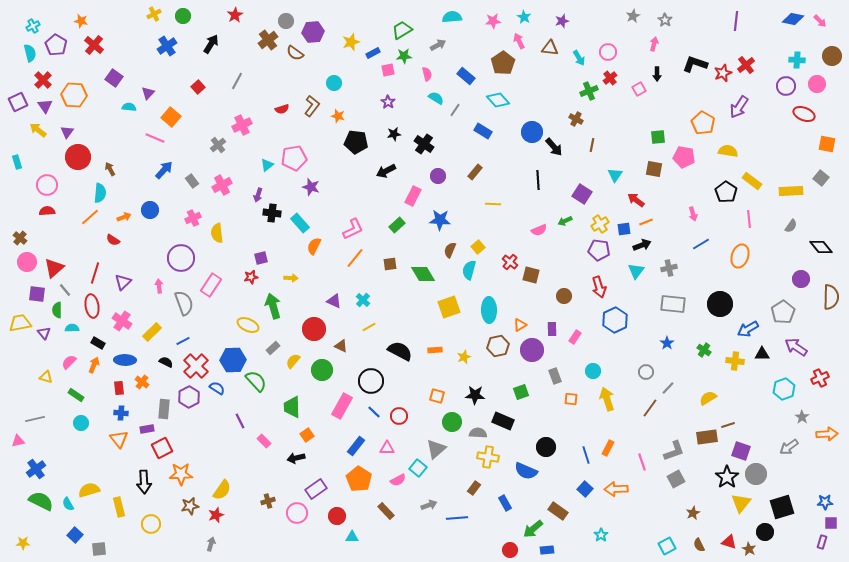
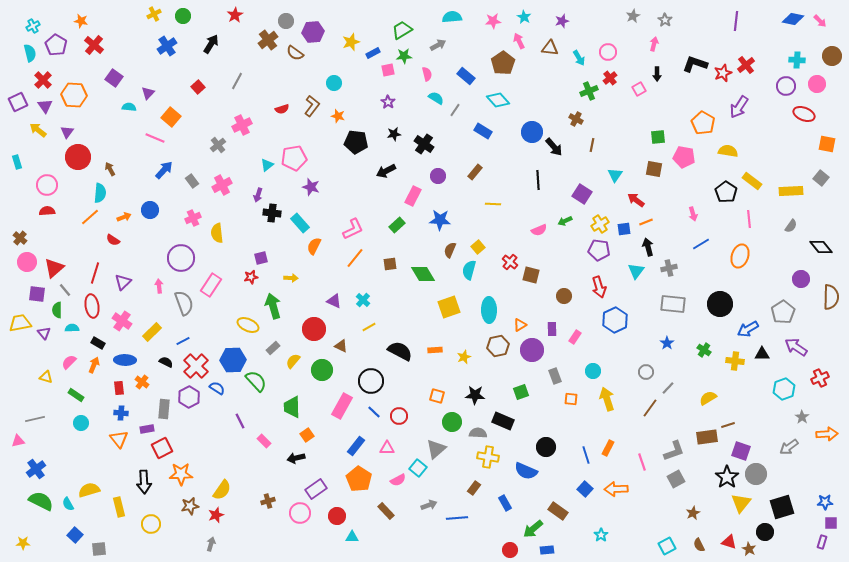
black arrow at (642, 245): moved 6 px right, 2 px down; rotated 84 degrees counterclockwise
pink circle at (297, 513): moved 3 px right
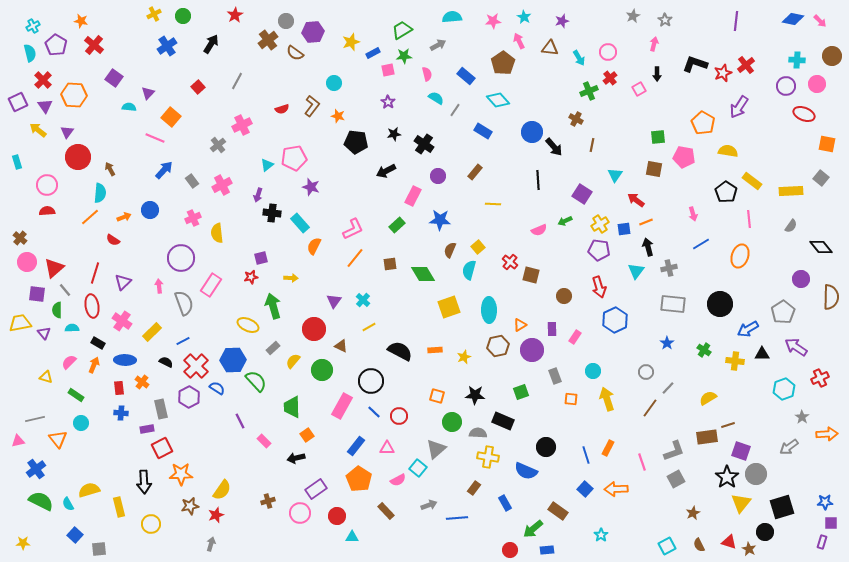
purple triangle at (334, 301): rotated 42 degrees clockwise
gray rectangle at (164, 409): moved 3 px left; rotated 18 degrees counterclockwise
orange triangle at (119, 439): moved 61 px left
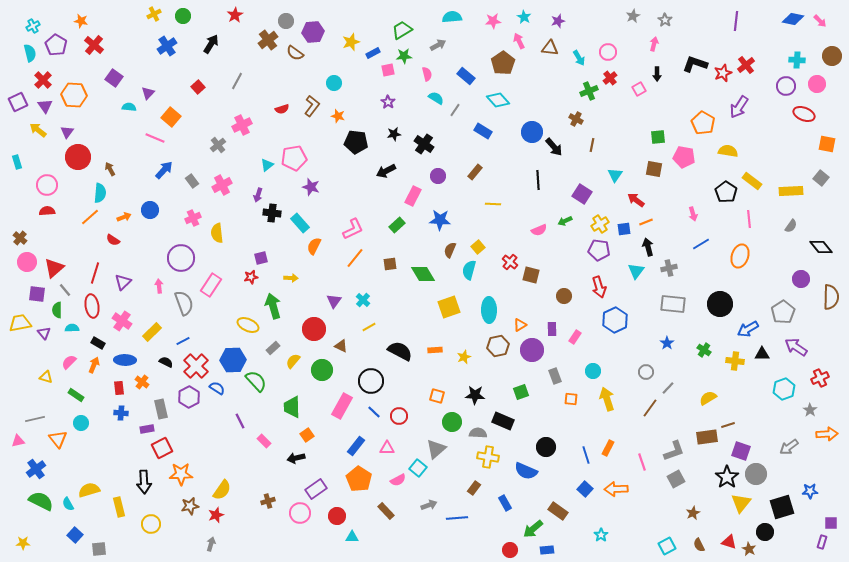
purple star at (562, 21): moved 4 px left
gray star at (802, 417): moved 8 px right, 7 px up
blue star at (825, 502): moved 15 px left, 11 px up
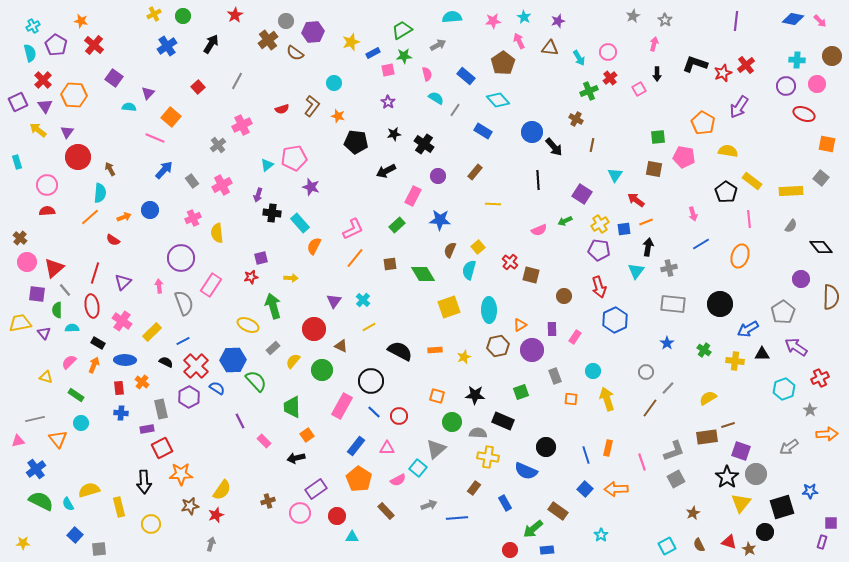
black arrow at (648, 247): rotated 24 degrees clockwise
orange rectangle at (608, 448): rotated 14 degrees counterclockwise
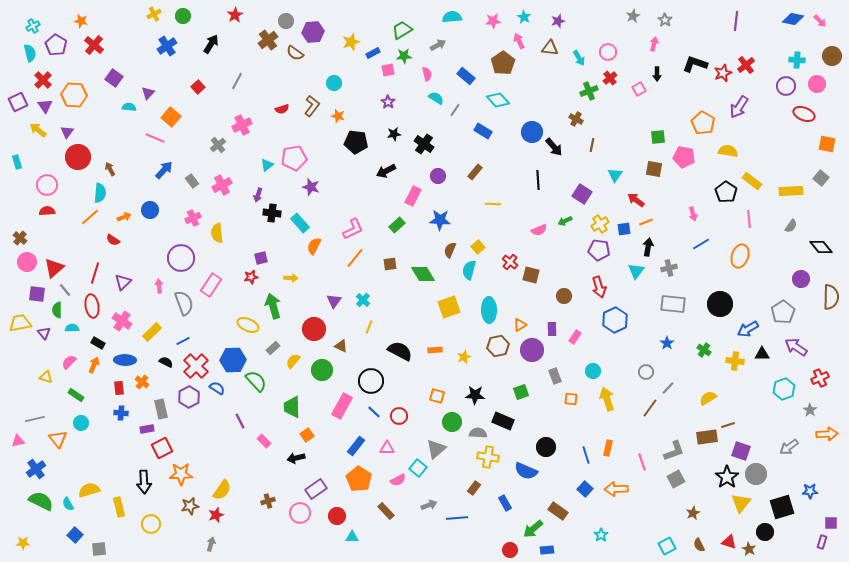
yellow line at (369, 327): rotated 40 degrees counterclockwise
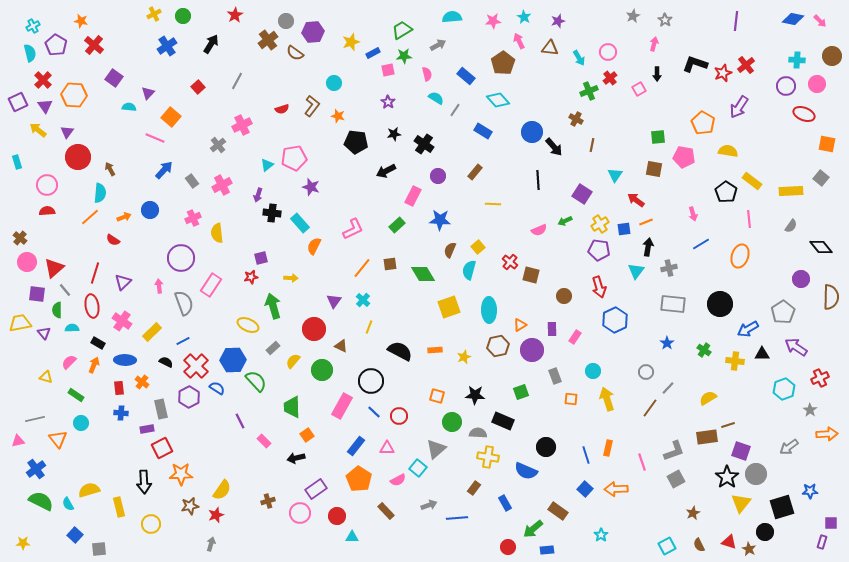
orange line at (355, 258): moved 7 px right, 10 px down
red circle at (510, 550): moved 2 px left, 3 px up
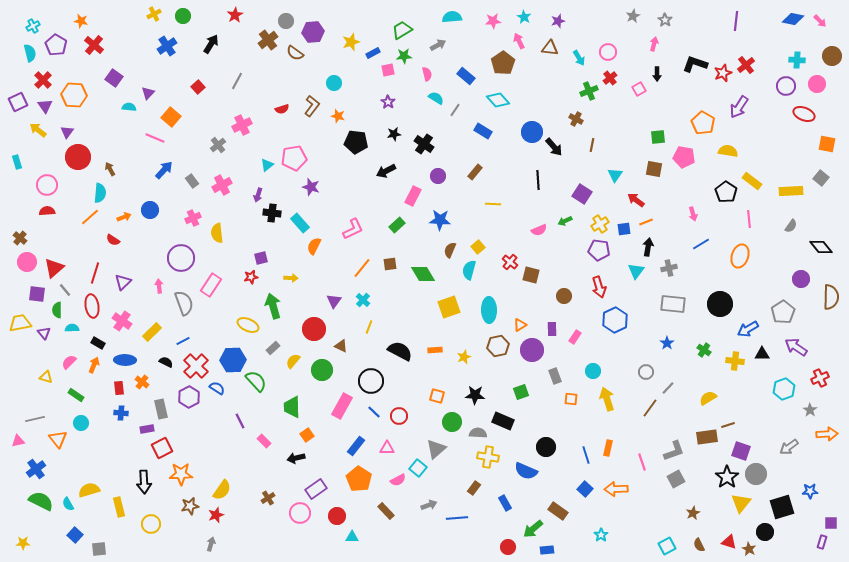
brown cross at (268, 501): moved 3 px up; rotated 16 degrees counterclockwise
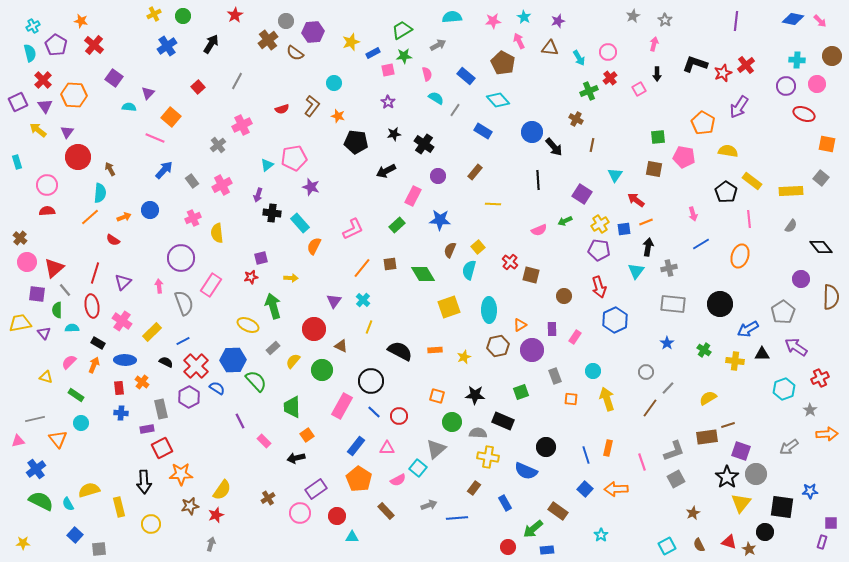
brown pentagon at (503, 63): rotated 10 degrees counterclockwise
black square at (782, 507): rotated 25 degrees clockwise
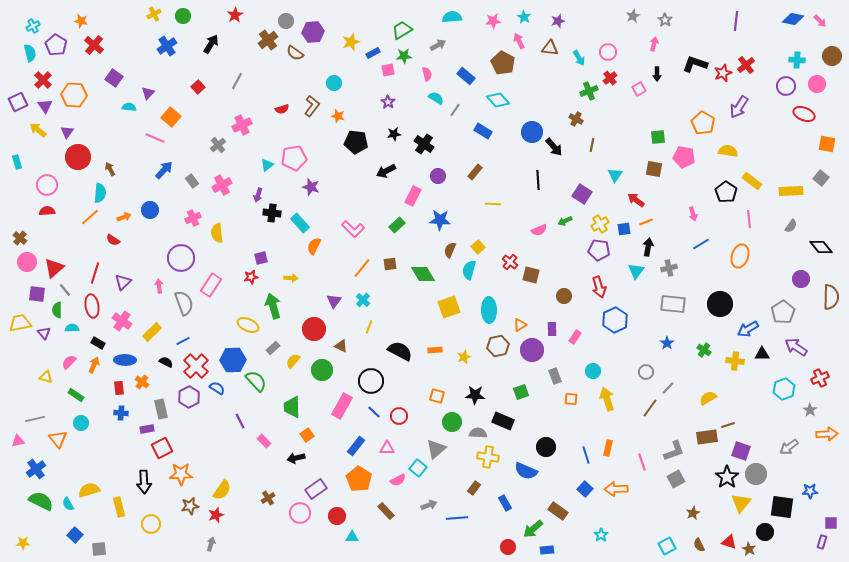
pink L-shape at (353, 229): rotated 70 degrees clockwise
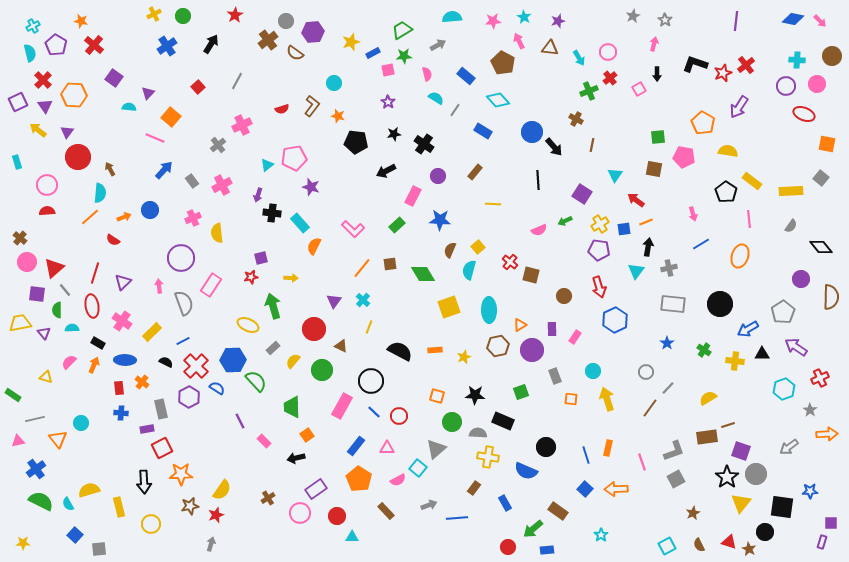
green rectangle at (76, 395): moved 63 px left
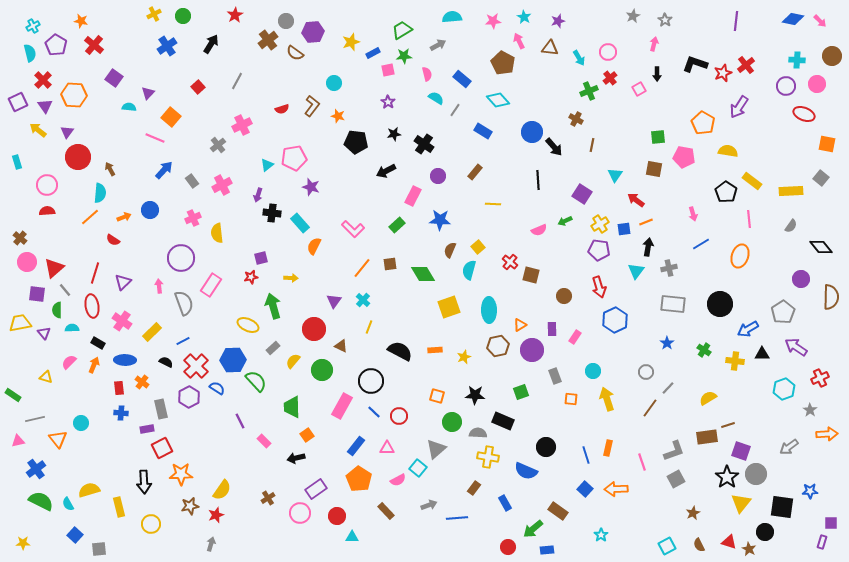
blue rectangle at (466, 76): moved 4 px left, 3 px down
